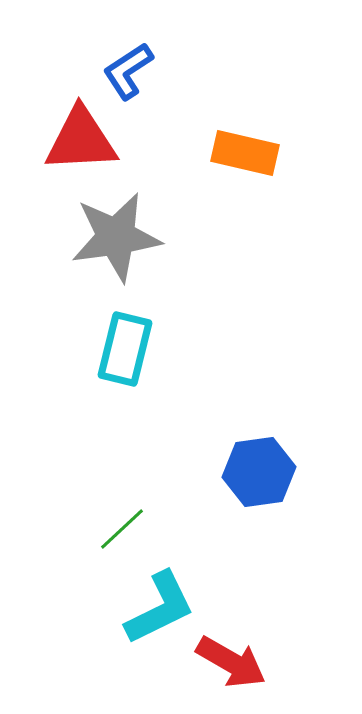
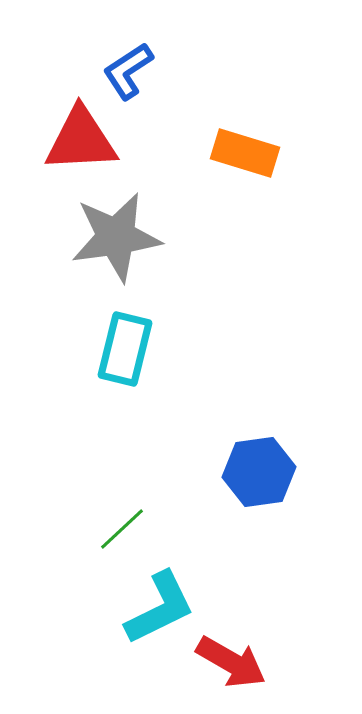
orange rectangle: rotated 4 degrees clockwise
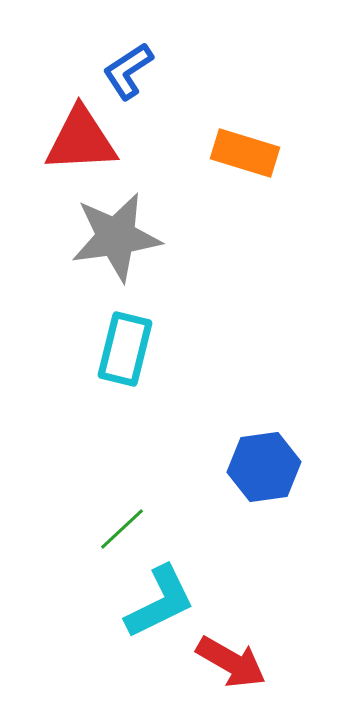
blue hexagon: moved 5 px right, 5 px up
cyan L-shape: moved 6 px up
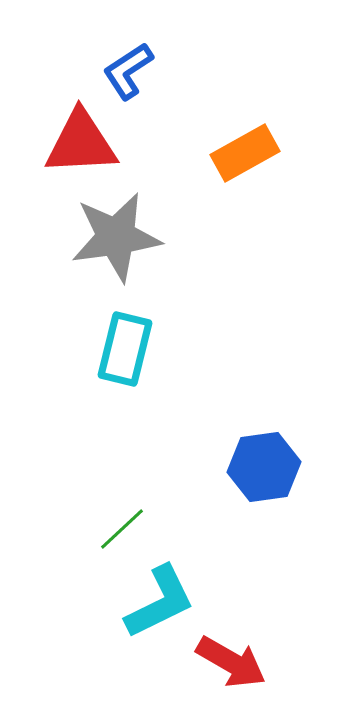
red triangle: moved 3 px down
orange rectangle: rotated 46 degrees counterclockwise
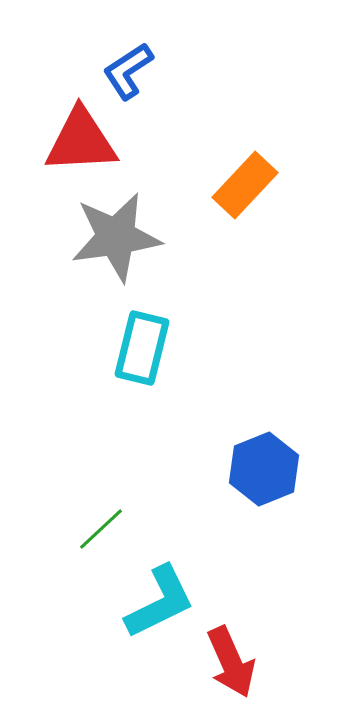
red triangle: moved 2 px up
orange rectangle: moved 32 px down; rotated 18 degrees counterclockwise
cyan rectangle: moved 17 px right, 1 px up
blue hexagon: moved 2 px down; rotated 14 degrees counterclockwise
green line: moved 21 px left
red arrow: rotated 36 degrees clockwise
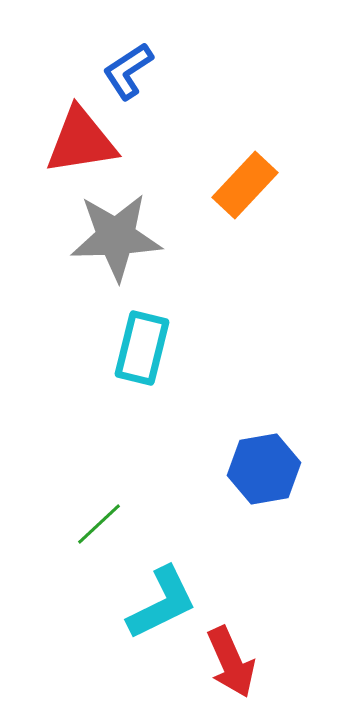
red triangle: rotated 6 degrees counterclockwise
gray star: rotated 6 degrees clockwise
blue hexagon: rotated 12 degrees clockwise
green line: moved 2 px left, 5 px up
cyan L-shape: moved 2 px right, 1 px down
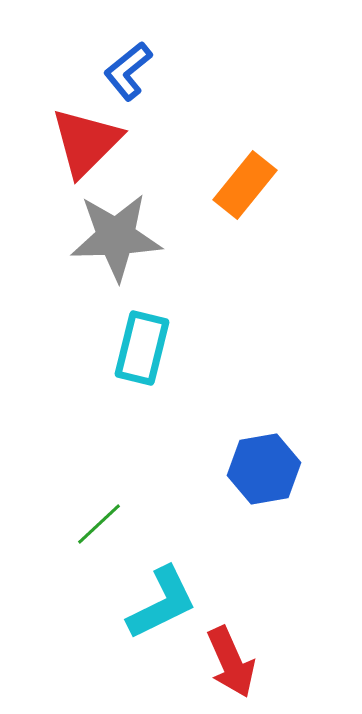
blue L-shape: rotated 6 degrees counterclockwise
red triangle: moved 5 px right, 1 px down; rotated 36 degrees counterclockwise
orange rectangle: rotated 4 degrees counterclockwise
